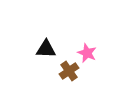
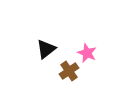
black triangle: rotated 40 degrees counterclockwise
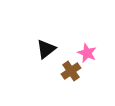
brown cross: moved 2 px right
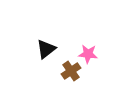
pink star: moved 1 px right, 1 px down; rotated 18 degrees counterclockwise
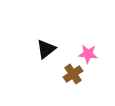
brown cross: moved 2 px right, 3 px down
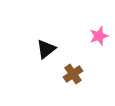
pink star: moved 11 px right, 18 px up; rotated 24 degrees counterclockwise
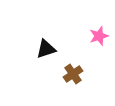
black triangle: rotated 20 degrees clockwise
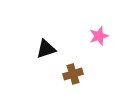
brown cross: rotated 18 degrees clockwise
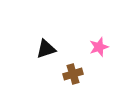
pink star: moved 11 px down
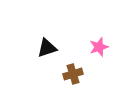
black triangle: moved 1 px right, 1 px up
